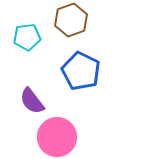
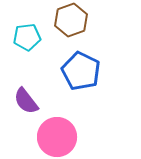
purple semicircle: moved 6 px left
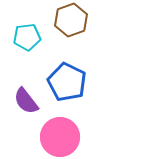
blue pentagon: moved 14 px left, 11 px down
pink circle: moved 3 px right
